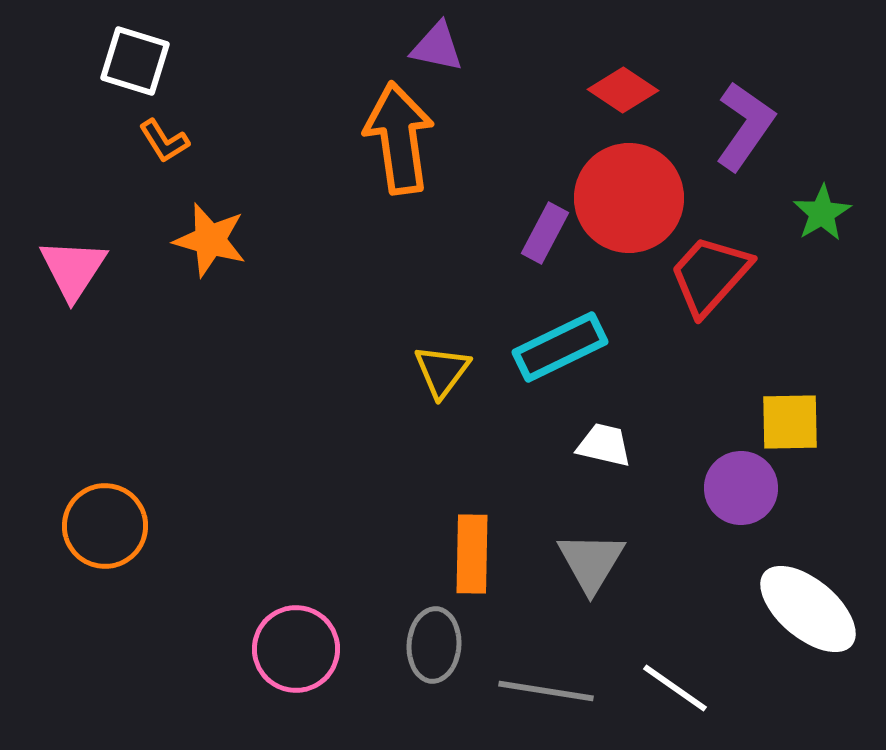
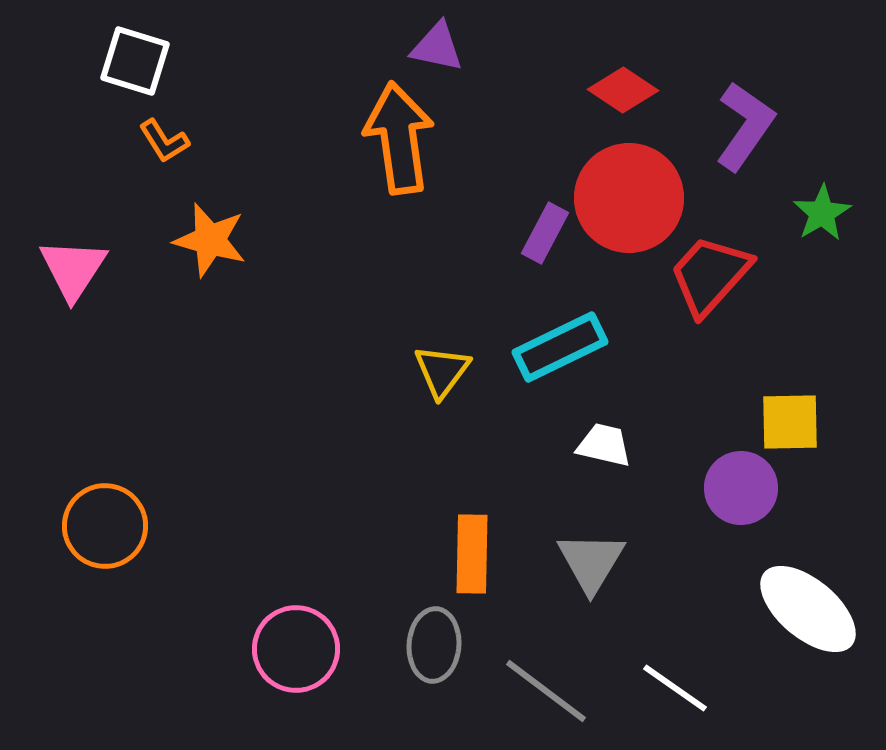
gray line: rotated 28 degrees clockwise
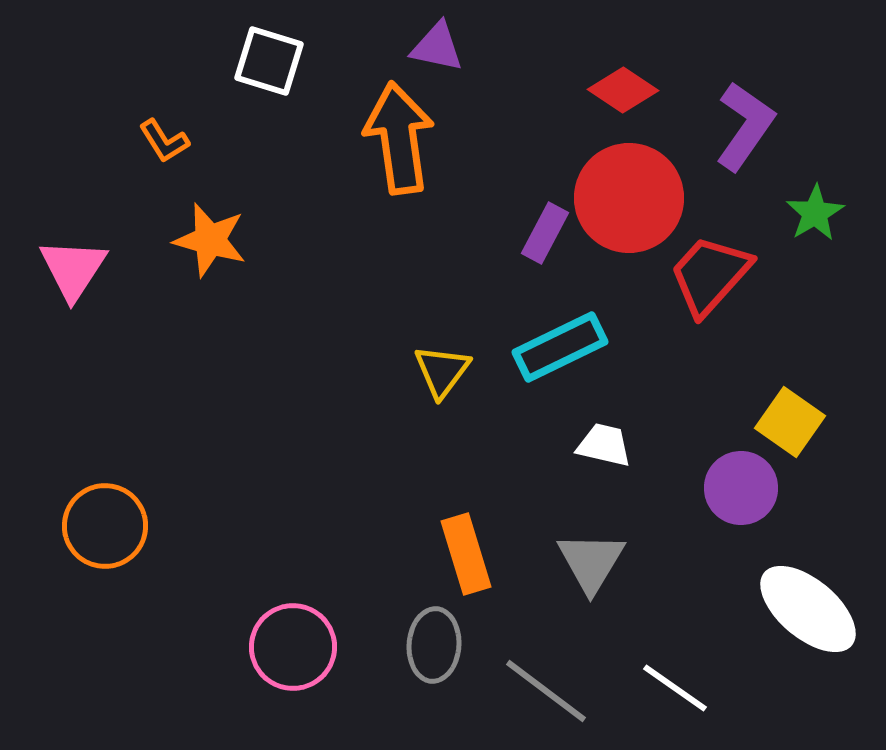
white square: moved 134 px right
green star: moved 7 px left
yellow square: rotated 36 degrees clockwise
orange rectangle: moved 6 px left; rotated 18 degrees counterclockwise
pink circle: moved 3 px left, 2 px up
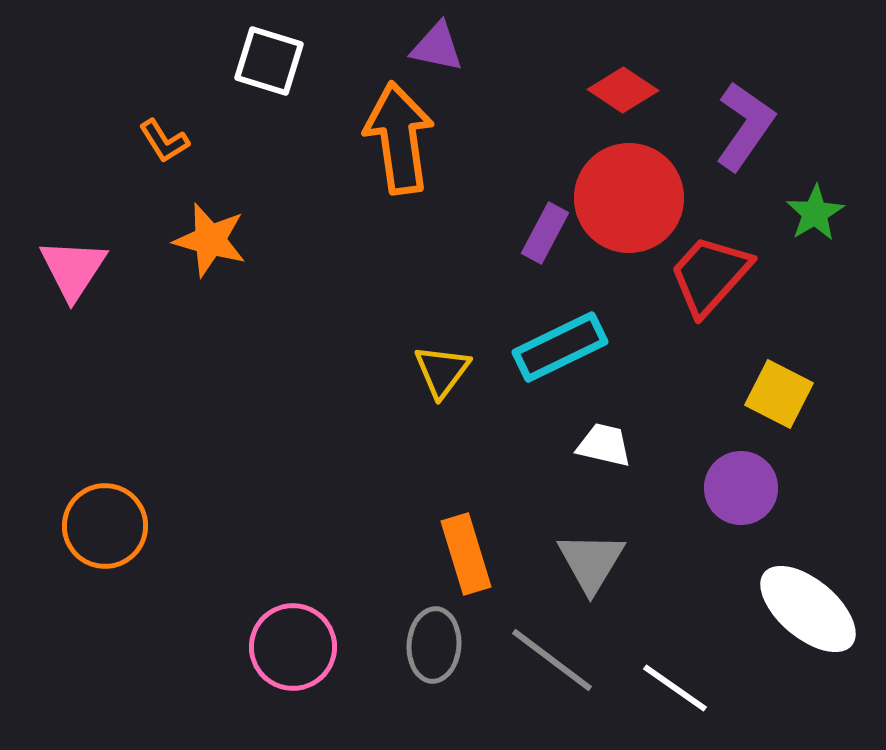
yellow square: moved 11 px left, 28 px up; rotated 8 degrees counterclockwise
gray line: moved 6 px right, 31 px up
